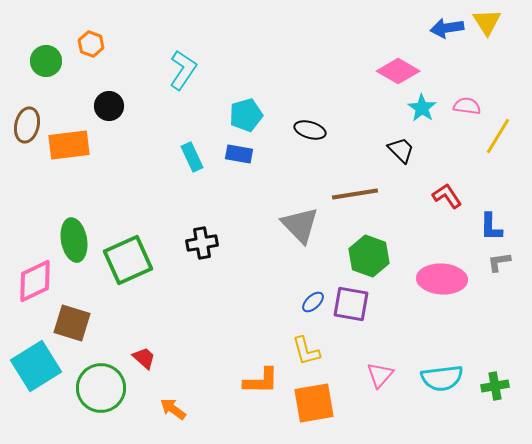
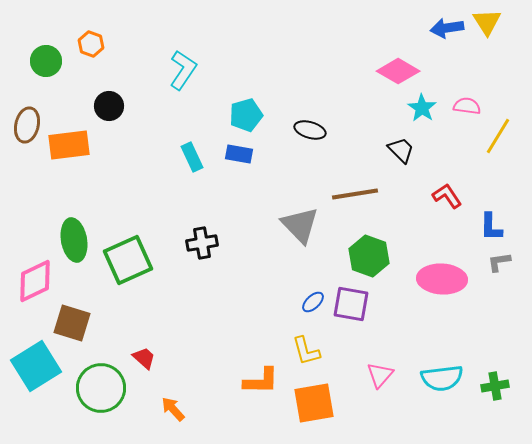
orange arrow at (173, 409): rotated 12 degrees clockwise
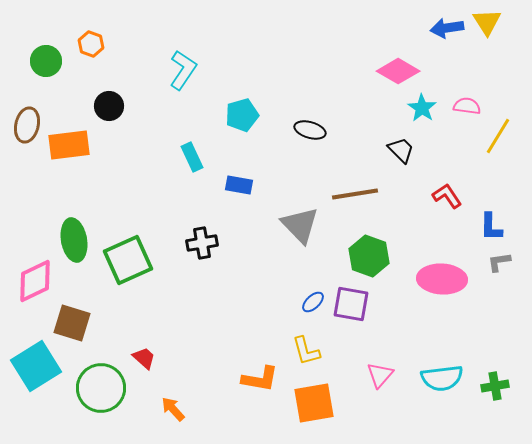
cyan pentagon at (246, 115): moved 4 px left
blue rectangle at (239, 154): moved 31 px down
orange L-shape at (261, 381): moved 1 px left, 2 px up; rotated 9 degrees clockwise
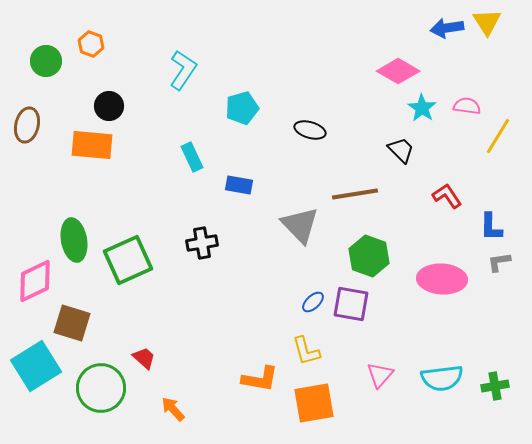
cyan pentagon at (242, 115): moved 7 px up
orange rectangle at (69, 145): moved 23 px right; rotated 12 degrees clockwise
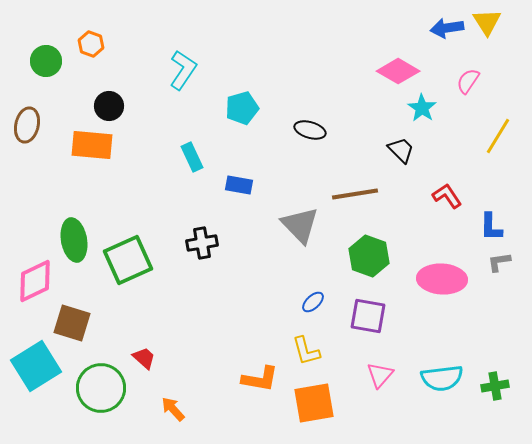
pink semicircle at (467, 106): moved 1 px right, 25 px up; rotated 64 degrees counterclockwise
purple square at (351, 304): moved 17 px right, 12 px down
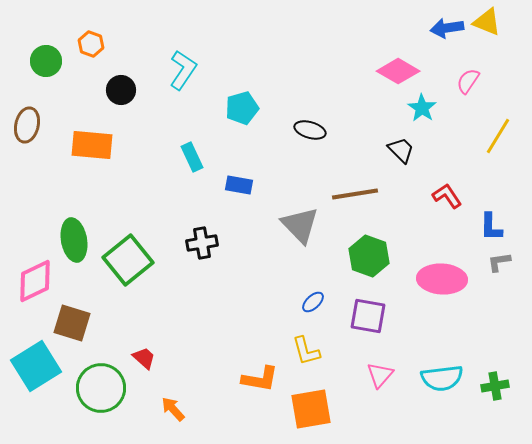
yellow triangle at (487, 22): rotated 36 degrees counterclockwise
black circle at (109, 106): moved 12 px right, 16 px up
green square at (128, 260): rotated 15 degrees counterclockwise
orange square at (314, 403): moved 3 px left, 6 px down
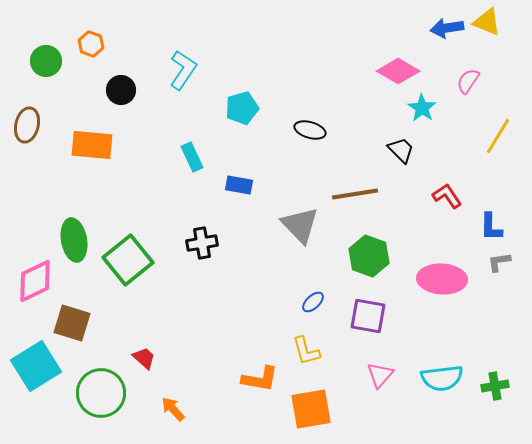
green circle at (101, 388): moved 5 px down
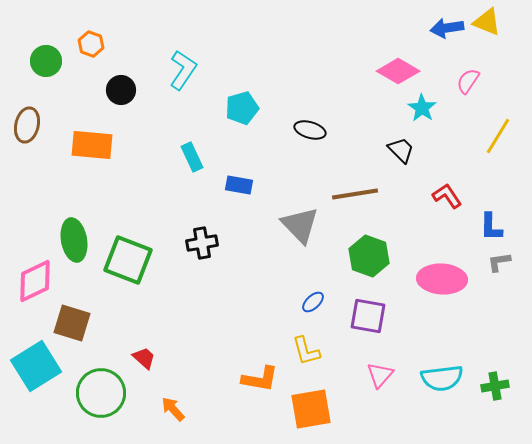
green square at (128, 260): rotated 30 degrees counterclockwise
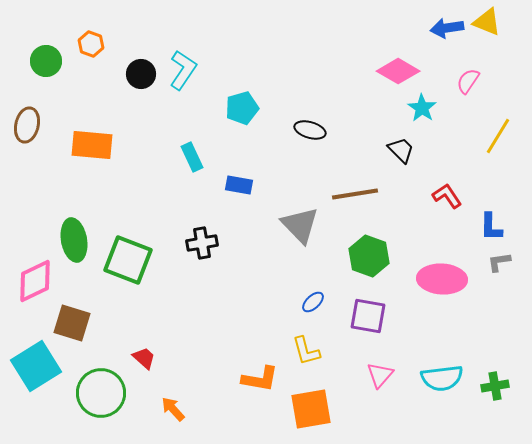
black circle at (121, 90): moved 20 px right, 16 px up
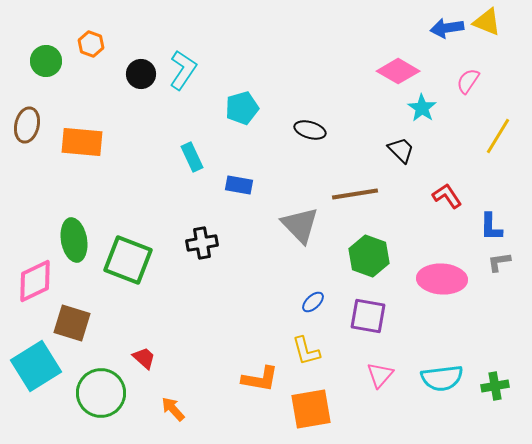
orange rectangle at (92, 145): moved 10 px left, 3 px up
